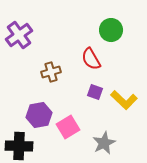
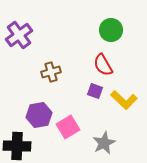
red semicircle: moved 12 px right, 6 px down
purple square: moved 1 px up
black cross: moved 2 px left
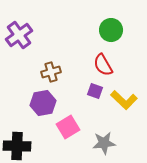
purple hexagon: moved 4 px right, 12 px up
gray star: rotated 20 degrees clockwise
